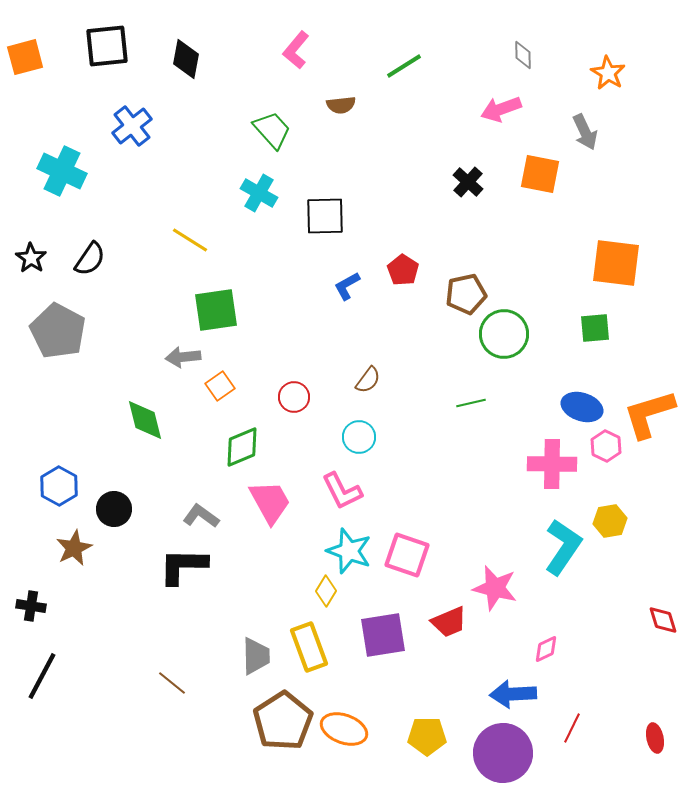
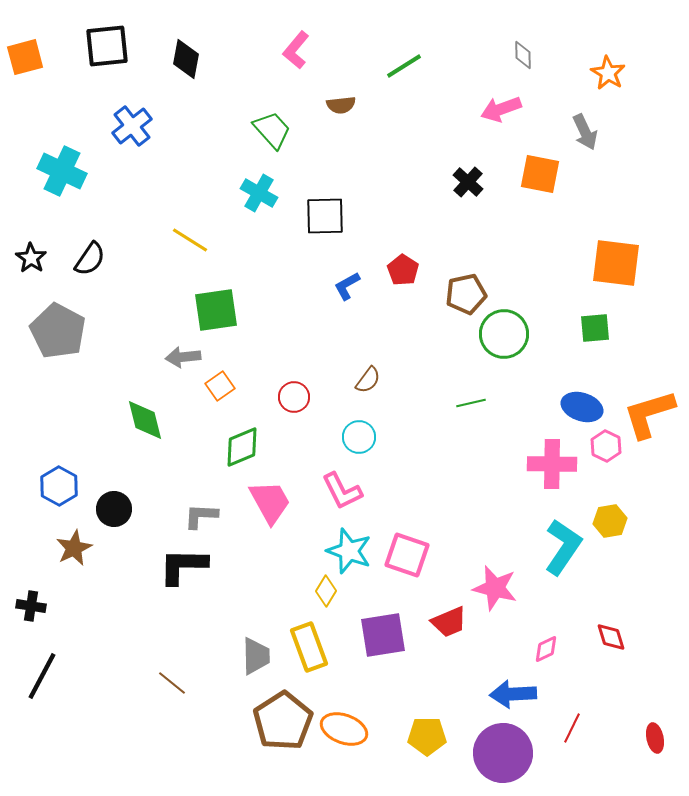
gray L-shape at (201, 516): rotated 33 degrees counterclockwise
red diamond at (663, 620): moved 52 px left, 17 px down
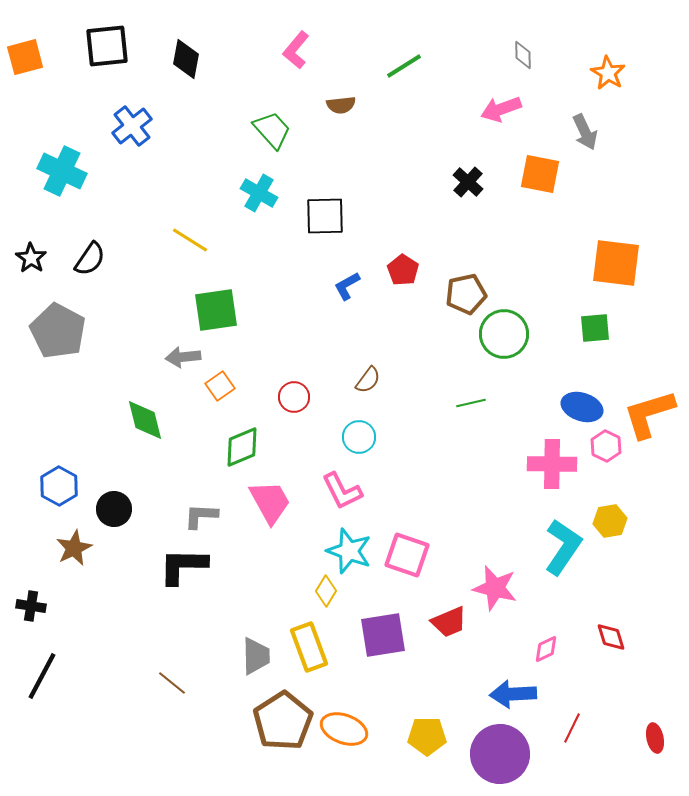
purple circle at (503, 753): moved 3 px left, 1 px down
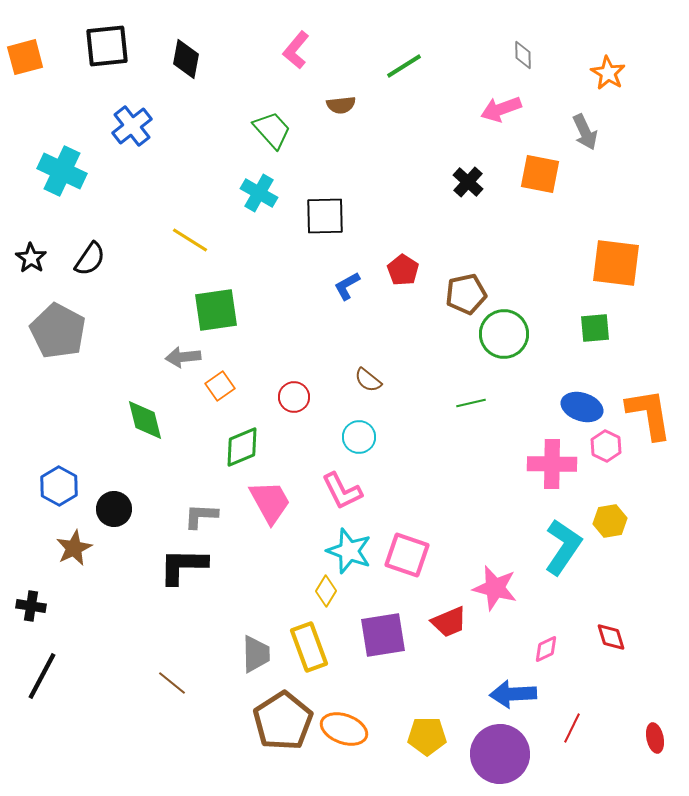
brown semicircle at (368, 380): rotated 92 degrees clockwise
orange L-shape at (649, 414): rotated 98 degrees clockwise
gray trapezoid at (256, 656): moved 2 px up
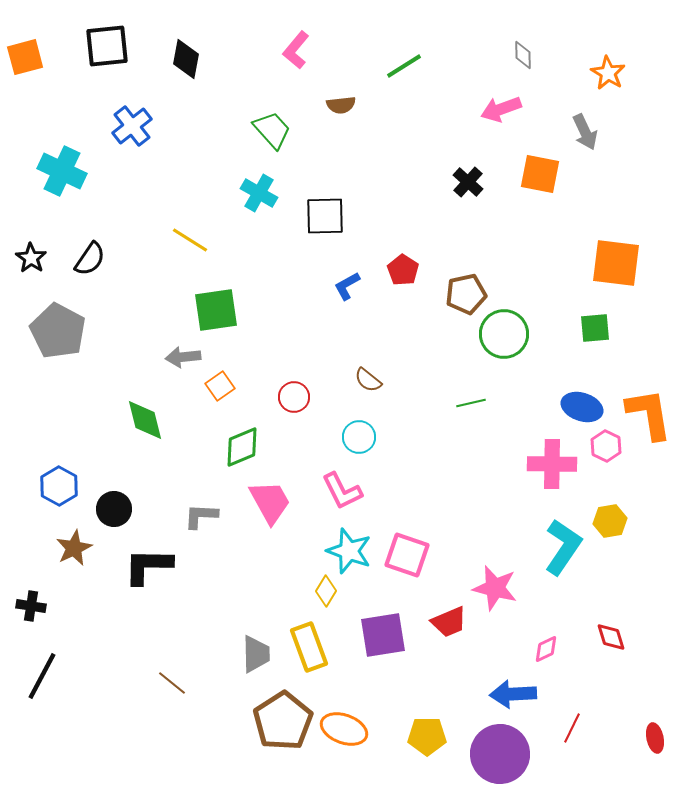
black L-shape at (183, 566): moved 35 px left
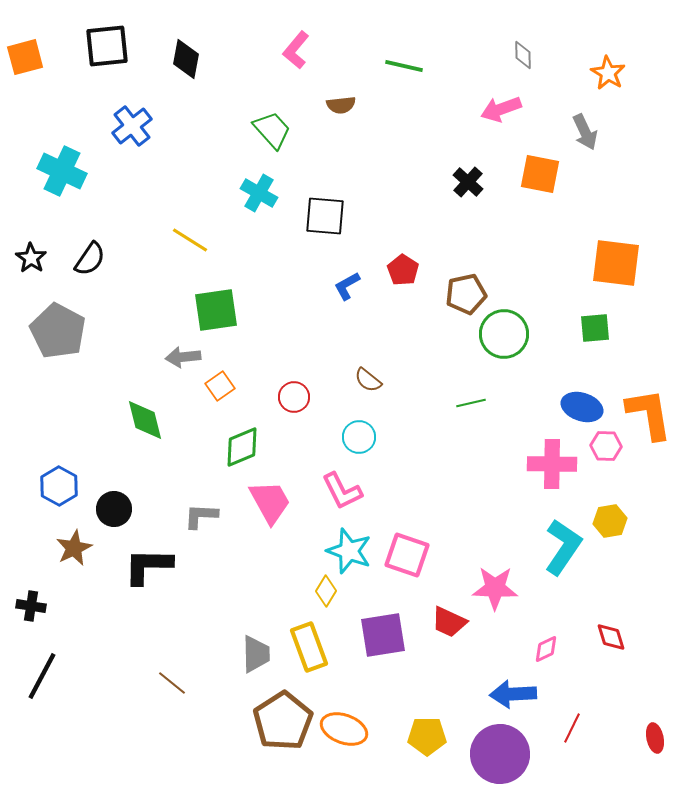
green line at (404, 66): rotated 45 degrees clockwise
black square at (325, 216): rotated 6 degrees clockwise
pink hexagon at (606, 446): rotated 24 degrees counterclockwise
pink star at (495, 588): rotated 12 degrees counterclockwise
red trapezoid at (449, 622): rotated 48 degrees clockwise
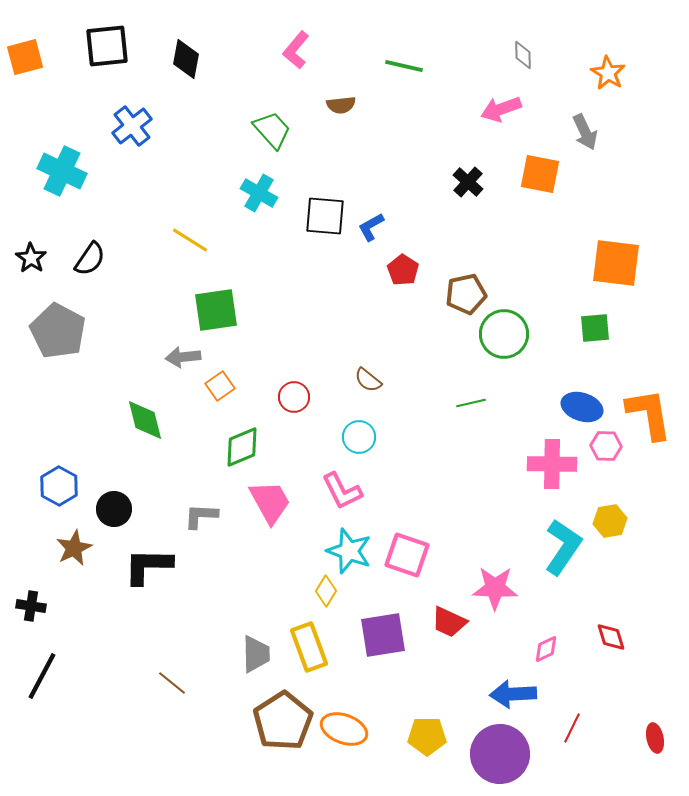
blue L-shape at (347, 286): moved 24 px right, 59 px up
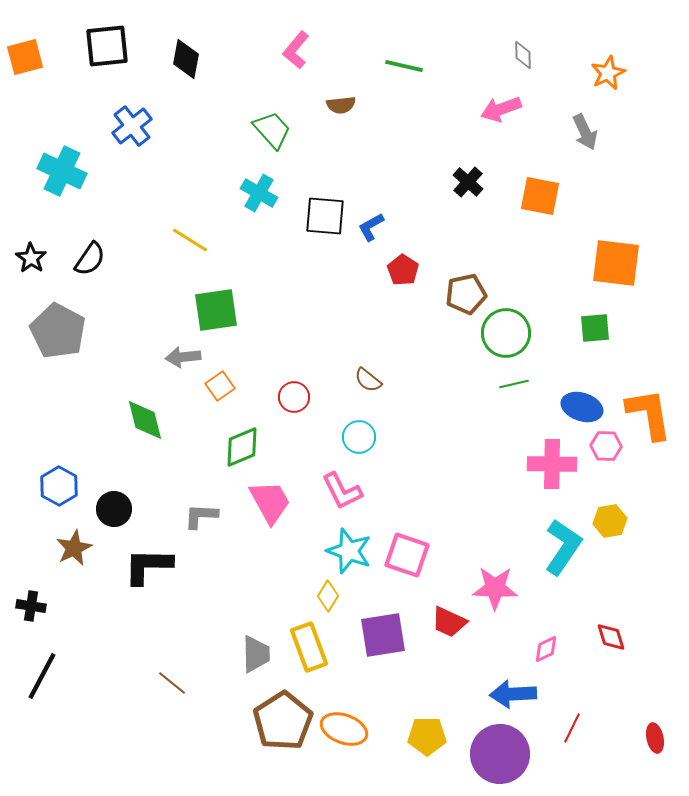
orange star at (608, 73): rotated 16 degrees clockwise
orange square at (540, 174): moved 22 px down
green circle at (504, 334): moved 2 px right, 1 px up
green line at (471, 403): moved 43 px right, 19 px up
yellow diamond at (326, 591): moved 2 px right, 5 px down
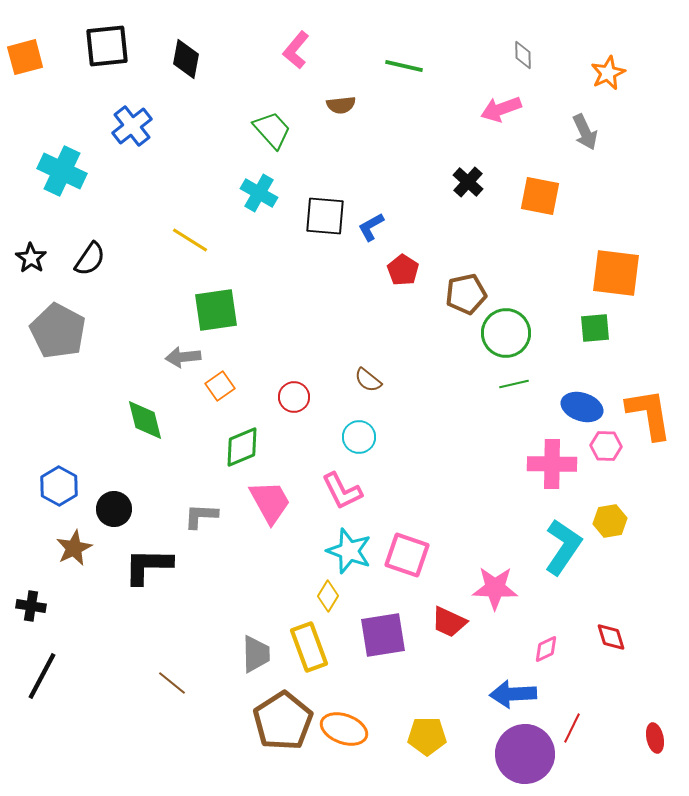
orange square at (616, 263): moved 10 px down
purple circle at (500, 754): moved 25 px right
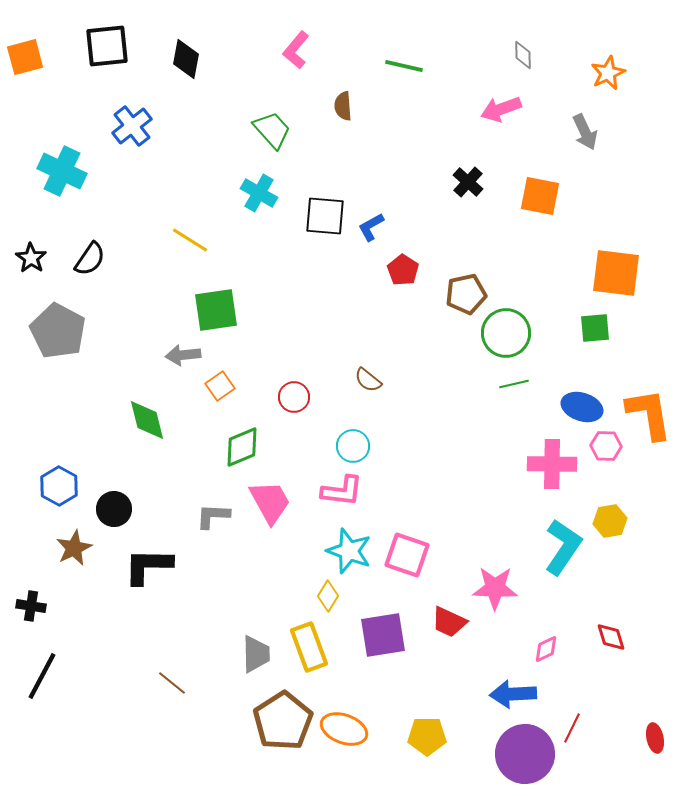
brown semicircle at (341, 105): moved 2 px right, 1 px down; rotated 92 degrees clockwise
gray arrow at (183, 357): moved 2 px up
green diamond at (145, 420): moved 2 px right
cyan circle at (359, 437): moved 6 px left, 9 px down
pink L-shape at (342, 491): rotated 57 degrees counterclockwise
gray L-shape at (201, 516): moved 12 px right
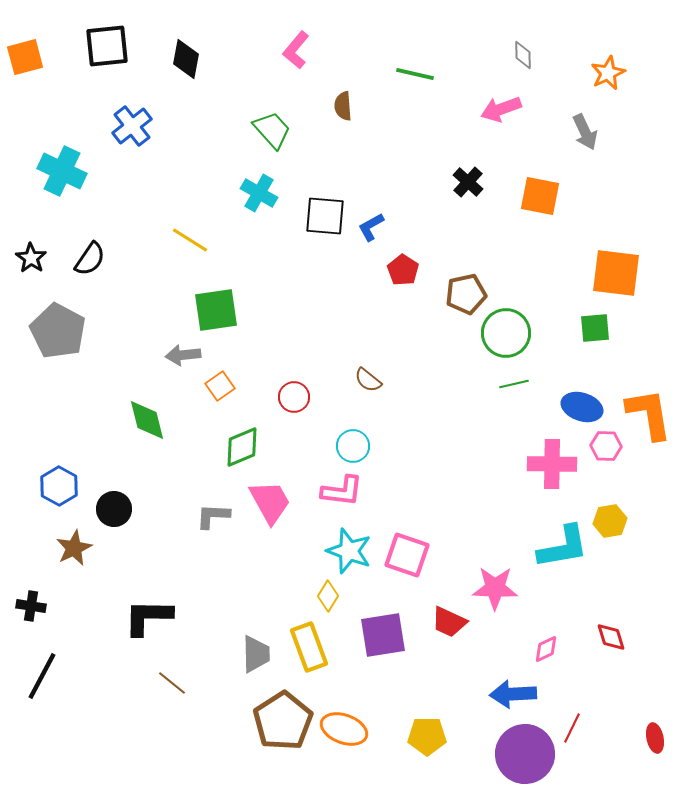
green line at (404, 66): moved 11 px right, 8 px down
cyan L-shape at (563, 547): rotated 46 degrees clockwise
black L-shape at (148, 566): moved 51 px down
